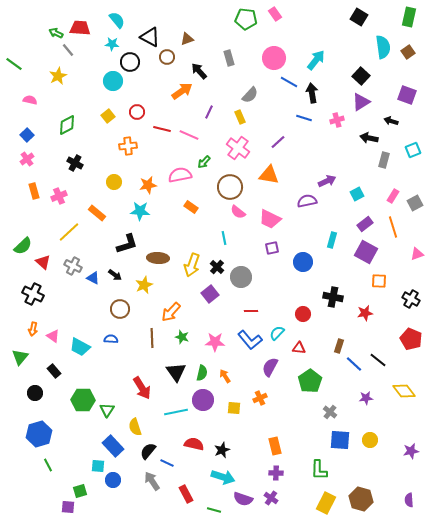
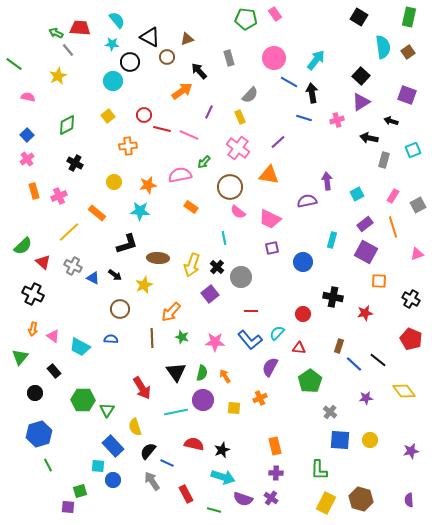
pink semicircle at (30, 100): moved 2 px left, 3 px up
red circle at (137, 112): moved 7 px right, 3 px down
purple arrow at (327, 181): rotated 72 degrees counterclockwise
gray square at (415, 203): moved 3 px right, 2 px down
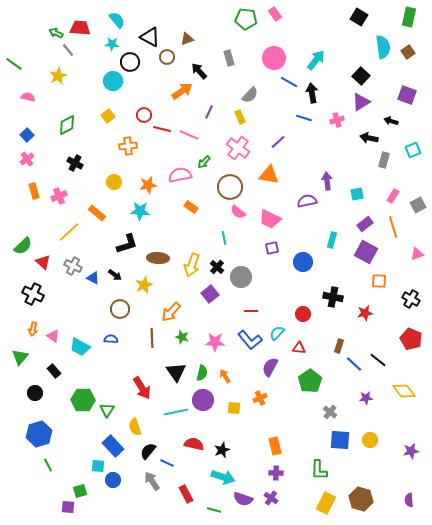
cyan square at (357, 194): rotated 16 degrees clockwise
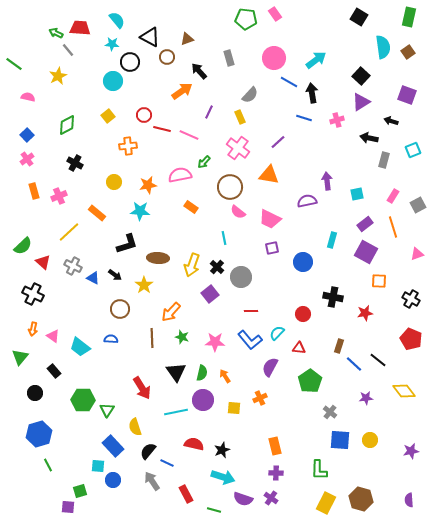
cyan arrow at (316, 60): rotated 15 degrees clockwise
yellow star at (144, 285): rotated 12 degrees counterclockwise
cyan trapezoid at (80, 347): rotated 10 degrees clockwise
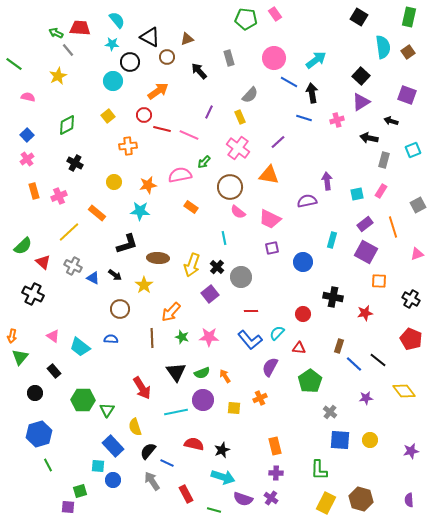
orange arrow at (182, 91): moved 24 px left
pink rectangle at (393, 196): moved 12 px left, 5 px up
orange arrow at (33, 329): moved 21 px left, 7 px down
pink star at (215, 342): moved 6 px left, 5 px up
green semicircle at (202, 373): rotated 56 degrees clockwise
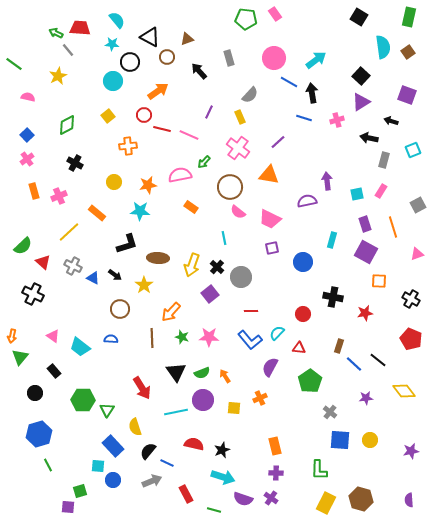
purple rectangle at (365, 224): rotated 70 degrees counterclockwise
gray arrow at (152, 481): rotated 102 degrees clockwise
